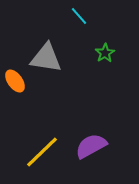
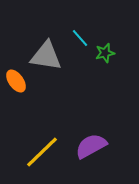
cyan line: moved 1 px right, 22 px down
green star: rotated 18 degrees clockwise
gray triangle: moved 2 px up
orange ellipse: moved 1 px right
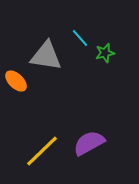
orange ellipse: rotated 10 degrees counterclockwise
purple semicircle: moved 2 px left, 3 px up
yellow line: moved 1 px up
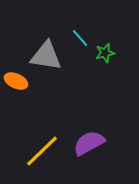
orange ellipse: rotated 20 degrees counterclockwise
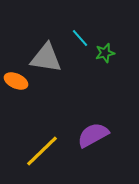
gray triangle: moved 2 px down
purple semicircle: moved 4 px right, 8 px up
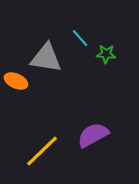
green star: moved 1 px right, 1 px down; rotated 18 degrees clockwise
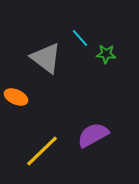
gray triangle: rotated 28 degrees clockwise
orange ellipse: moved 16 px down
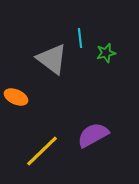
cyan line: rotated 36 degrees clockwise
green star: moved 1 px up; rotated 18 degrees counterclockwise
gray triangle: moved 6 px right, 1 px down
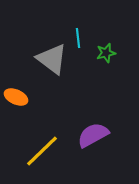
cyan line: moved 2 px left
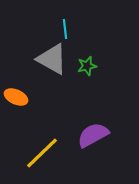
cyan line: moved 13 px left, 9 px up
green star: moved 19 px left, 13 px down
gray triangle: rotated 8 degrees counterclockwise
yellow line: moved 2 px down
